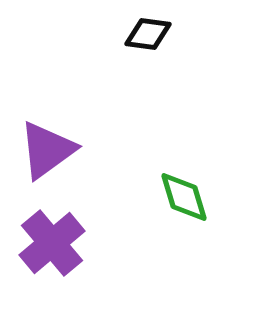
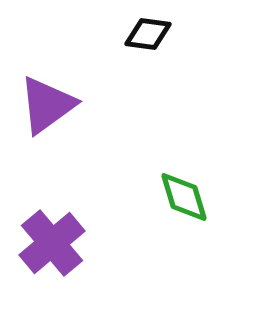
purple triangle: moved 45 px up
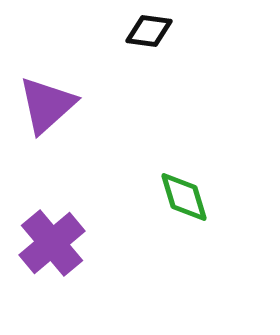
black diamond: moved 1 px right, 3 px up
purple triangle: rotated 6 degrees counterclockwise
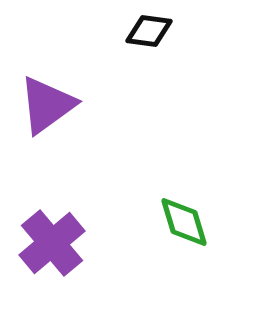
purple triangle: rotated 6 degrees clockwise
green diamond: moved 25 px down
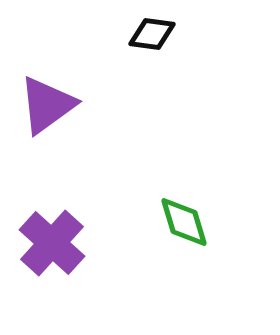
black diamond: moved 3 px right, 3 px down
purple cross: rotated 8 degrees counterclockwise
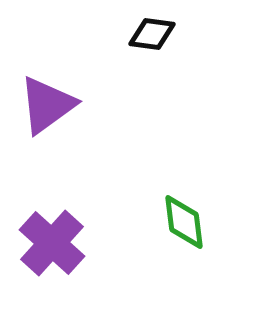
green diamond: rotated 10 degrees clockwise
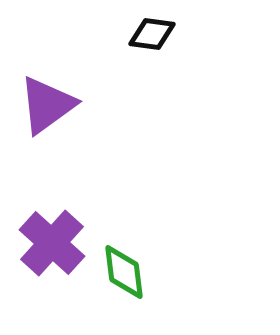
green diamond: moved 60 px left, 50 px down
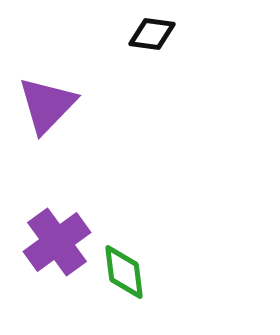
purple triangle: rotated 10 degrees counterclockwise
purple cross: moved 5 px right, 1 px up; rotated 12 degrees clockwise
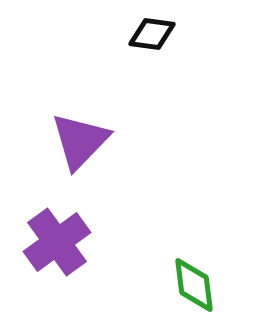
purple triangle: moved 33 px right, 36 px down
green diamond: moved 70 px right, 13 px down
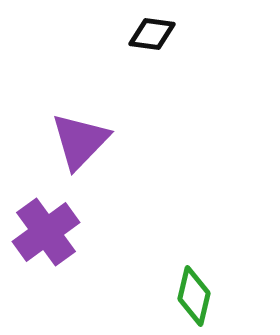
purple cross: moved 11 px left, 10 px up
green diamond: moved 11 px down; rotated 20 degrees clockwise
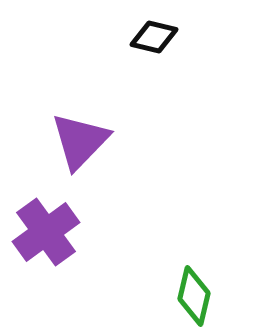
black diamond: moved 2 px right, 3 px down; rotated 6 degrees clockwise
